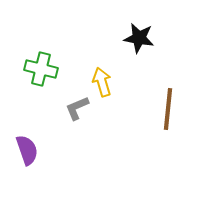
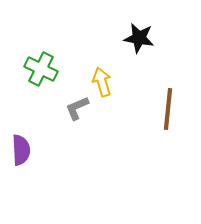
green cross: rotated 12 degrees clockwise
purple semicircle: moved 6 px left; rotated 16 degrees clockwise
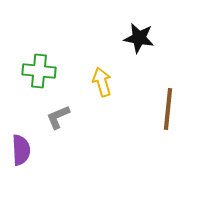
green cross: moved 2 px left, 2 px down; rotated 20 degrees counterclockwise
gray L-shape: moved 19 px left, 9 px down
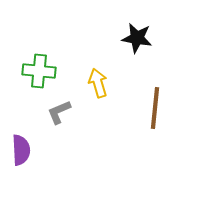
black star: moved 2 px left
yellow arrow: moved 4 px left, 1 px down
brown line: moved 13 px left, 1 px up
gray L-shape: moved 1 px right, 5 px up
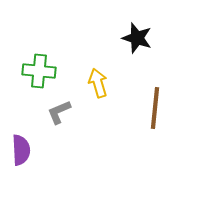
black star: rotated 8 degrees clockwise
